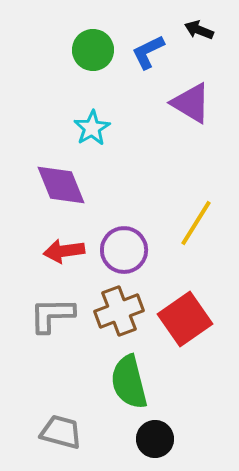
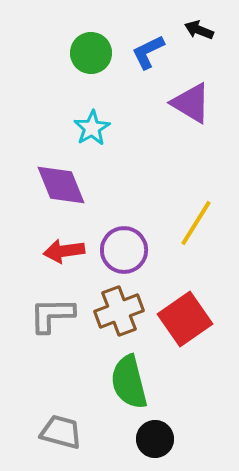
green circle: moved 2 px left, 3 px down
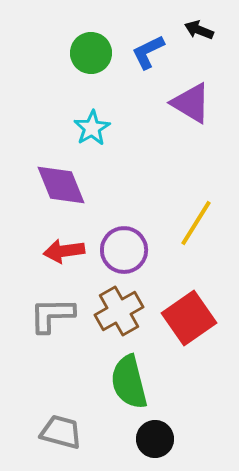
brown cross: rotated 9 degrees counterclockwise
red square: moved 4 px right, 1 px up
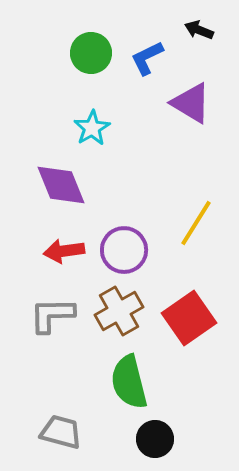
blue L-shape: moved 1 px left, 6 px down
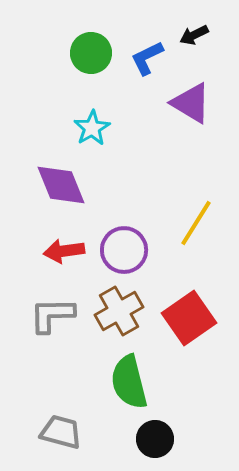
black arrow: moved 5 px left, 5 px down; rotated 48 degrees counterclockwise
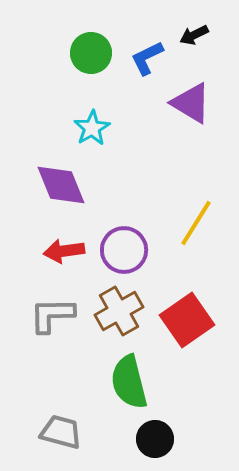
red square: moved 2 px left, 2 px down
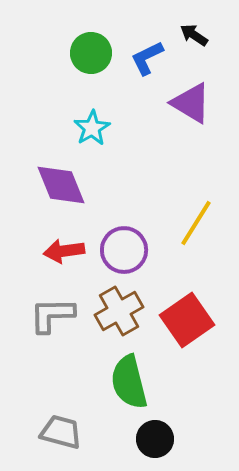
black arrow: rotated 60 degrees clockwise
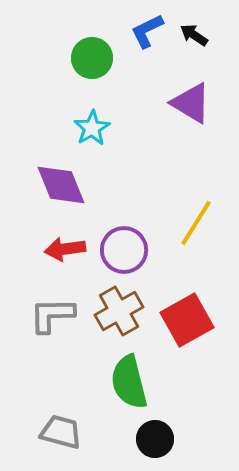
green circle: moved 1 px right, 5 px down
blue L-shape: moved 27 px up
red arrow: moved 1 px right, 2 px up
red square: rotated 6 degrees clockwise
